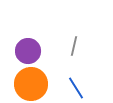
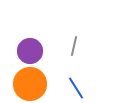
purple circle: moved 2 px right
orange circle: moved 1 px left
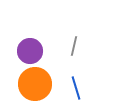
orange circle: moved 5 px right
blue line: rotated 15 degrees clockwise
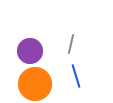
gray line: moved 3 px left, 2 px up
blue line: moved 12 px up
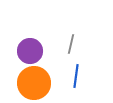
blue line: rotated 25 degrees clockwise
orange circle: moved 1 px left, 1 px up
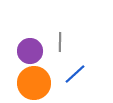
gray line: moved 11 px left, 2 px up; rotated 12 degrees counterclockwise
blue line: moved 1 px left, 2 px up; rotated 40 degrees clockwise
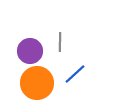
orange circle: moved 3 px right
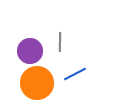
blue line: rotated 15 degrees clockwise
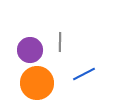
purple circle: moved 1 px up
blue line: moved 9 px right
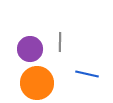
purple circle: moved 1 px up
blue line: moved 3 px right; rotated 40 degrees clockwise
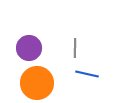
gray line: moved 15 px right, 6 px down
purple circle: moved 1 px left, 1 px up
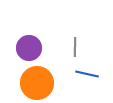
gray line: moved 1 px up
